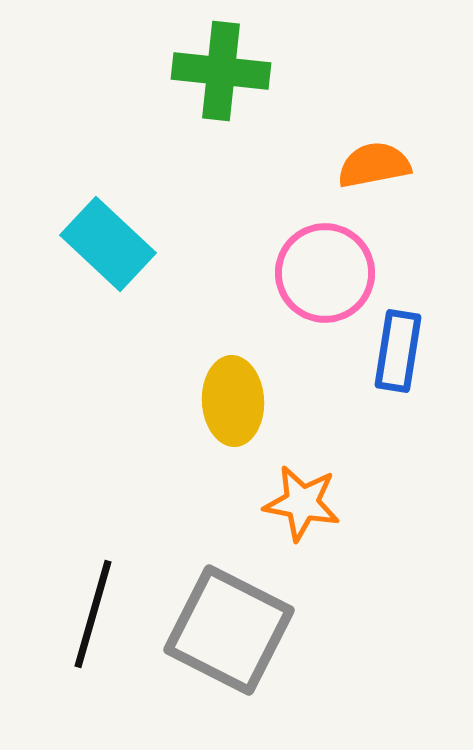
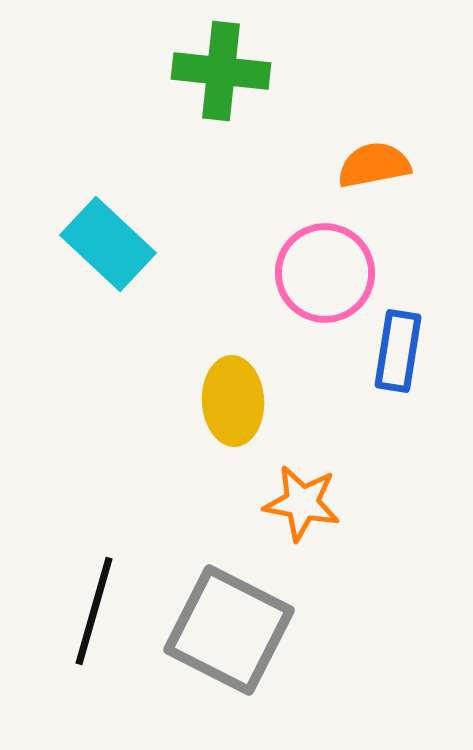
black line: moved 1 px right, 3 px up
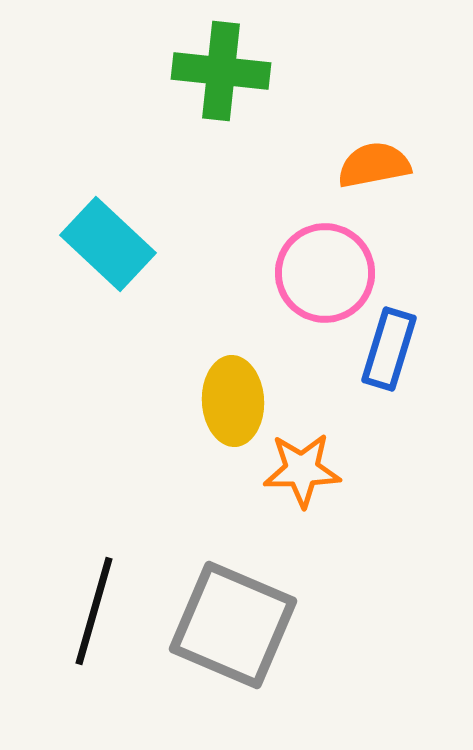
blue rectangle: moved 9 px left, 2 px up; rotated 8 degrees clockwise
orange star: moved 33 px up; rotated 12 degrees counterclockwise
gray square: moved 4 px right, 5 px up; rotated 4 degrees counterclockwise
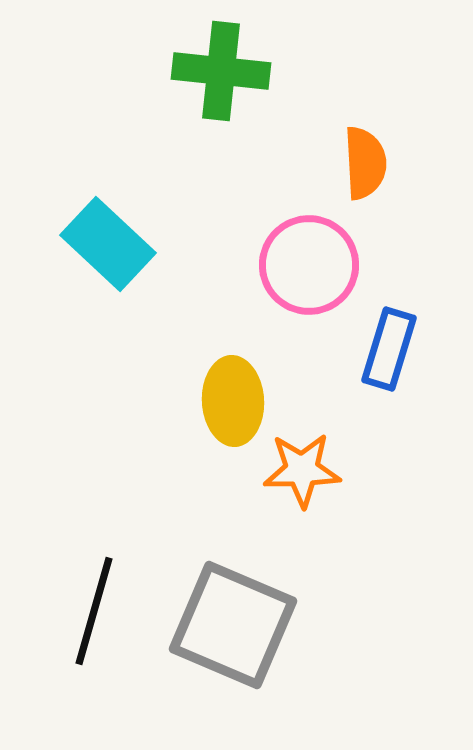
orange semicircle: moved 9 px left, 2 px up; rotated 98 degrees clockwise
pink circle: moved 16 px left, 8 px up
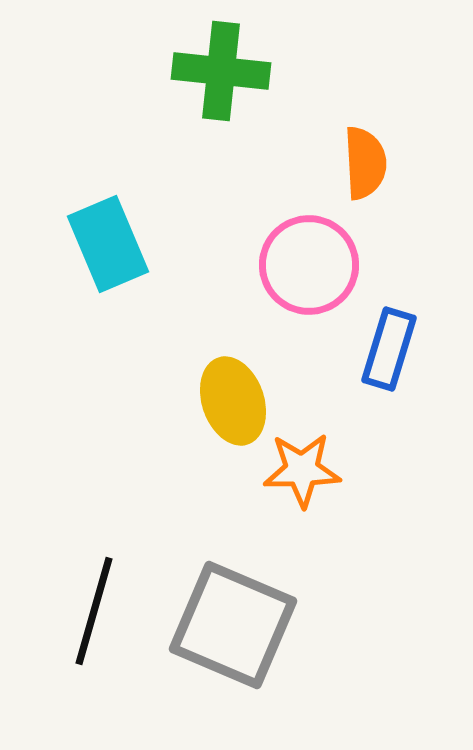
cyan rectangle: rotated 24 degrees clockwise
yellow ellipse: rotated 16 degrees counterclockwise
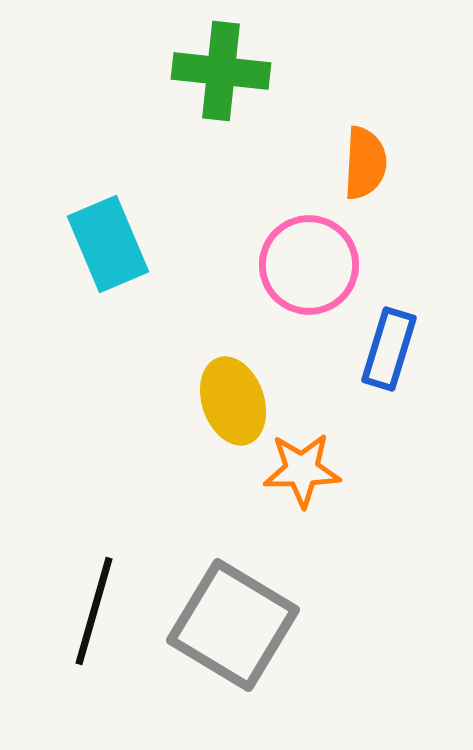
orange semicircle: rotated 6 degrees clockwise
gray square: rotated 8 degrees clockwise
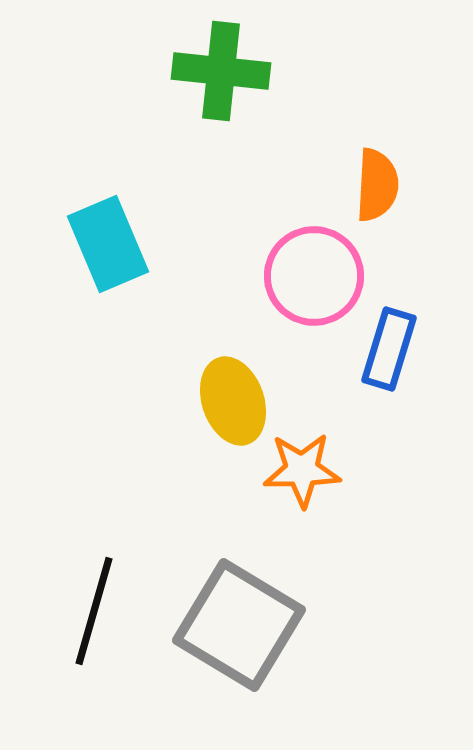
orange semicircle: moved 12 px right, 22 px down
pink circle: moved 5 px right, 11 px down
gray square: moved 6 px right
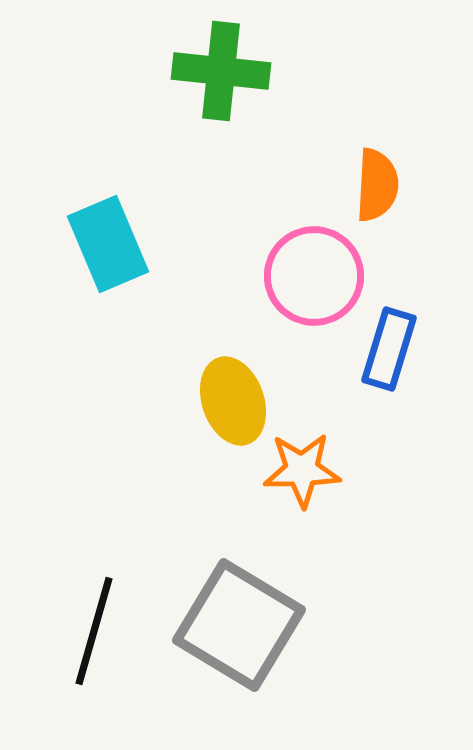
black line: moved 20 px down
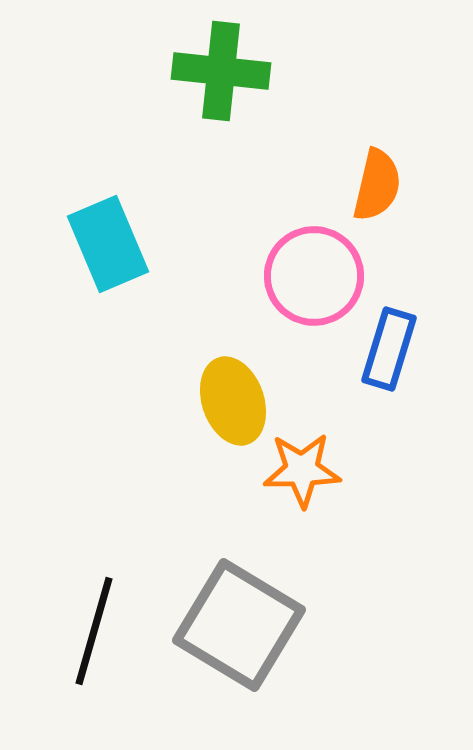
orange semicircle: rotated 10 degrees clockwise
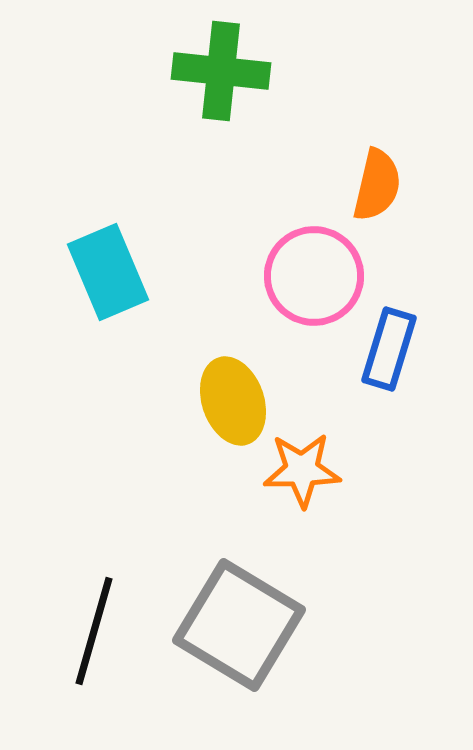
cyan rectangle: moved 28 px down
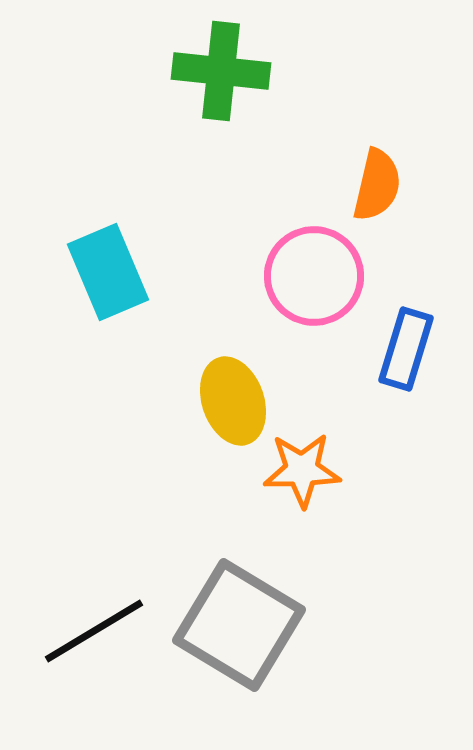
blue rectangle: moved 17 px right
black line: rotated 43 degrees clockwise
